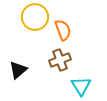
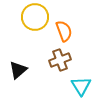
orange semicircle: moved 1 px right, 1 px down
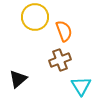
black triangle: moved 9 px down
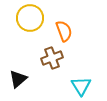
yellow circle: moved 5 px left, 1 px down
brown cross: moved 8 px left, 2 px up
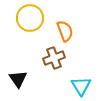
orange semicircle: moved 1 px right
brown cross: moved 2 px right
black triangle: rotated 24 degrees counterclockwise
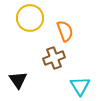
black triangle: moved 1 px down
cyan triangle: moved 1 px left
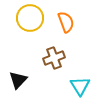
orange semicircle: moved 1 px right, 9 px up
black triangle: rotated 18 degrees clockwise
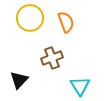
brown cross: moved 2 px left
black triangle: moved 1 px right
